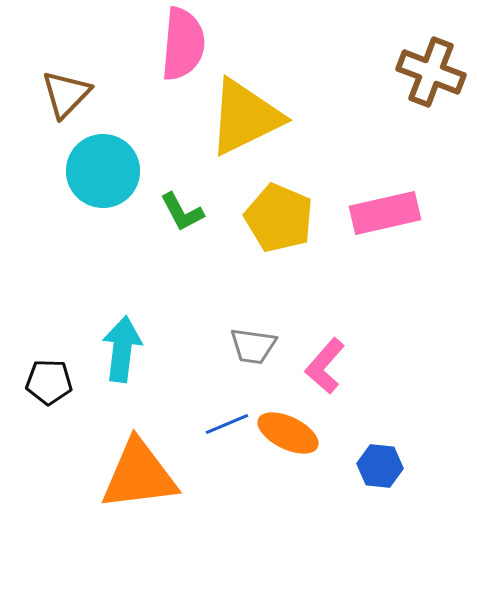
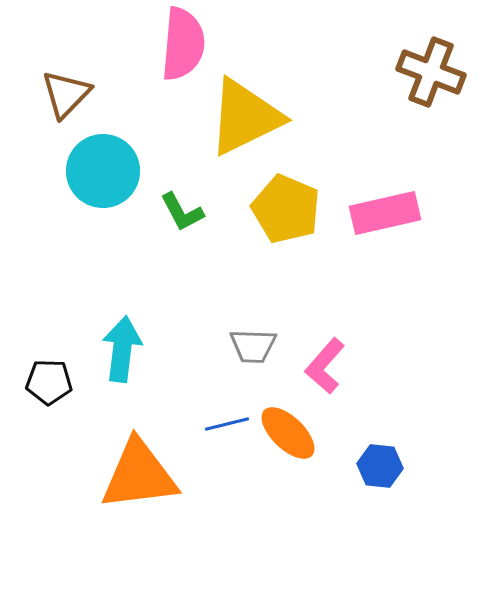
yellow pentagon: moved 7 px right, 9 px up
gray trapezoid: rotated 6 degrees counterclockwise
blue line: rotated 9 degrees clockwise
orange ellipse: rotated 18 degrees clockwise
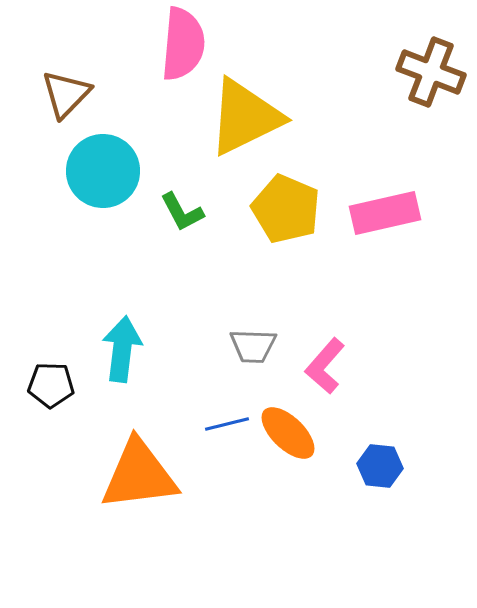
black pentagon: moved 2 px right, 3 px down
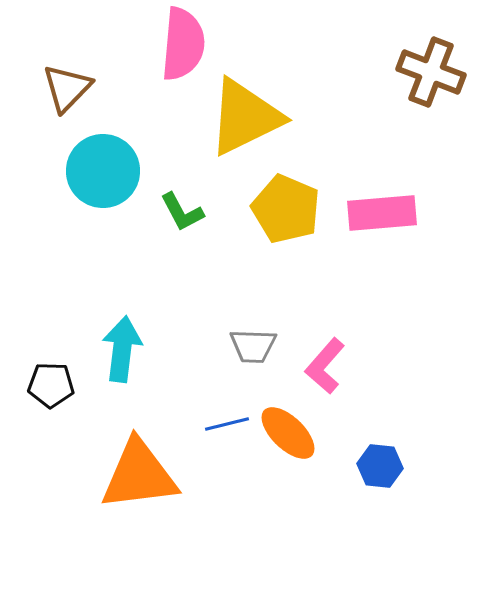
brown triangle: moved 1 px right, 6 px up
pink rectangle: moved 3 px left; rotated 8 degrees clockwise
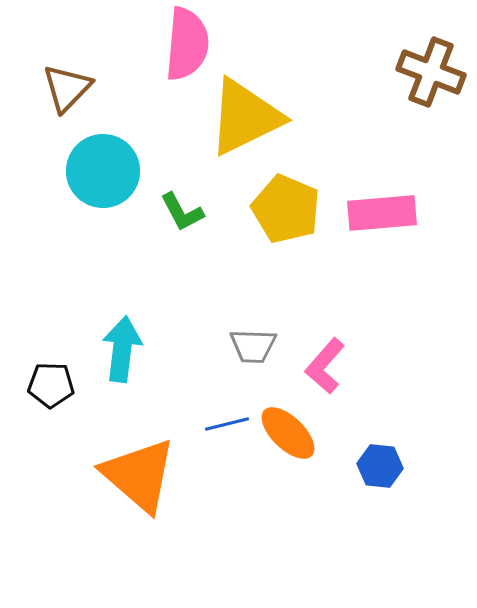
pink semicircle: moved 4 px right
orange triangle: rotated 48 degrees clockwise
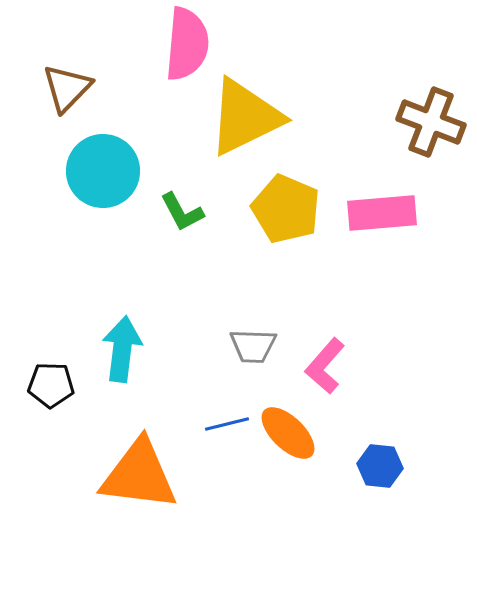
brown cross: moved 50 px down
orange triangle: rotated 34 degrees counterclockwise
